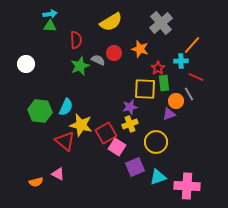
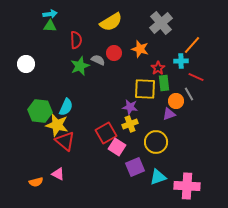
purple star: rotated 21 degrees clockwise
yellow star: moved 24 px left
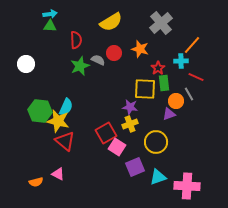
yellow star: moved 1 px right, 4 px up
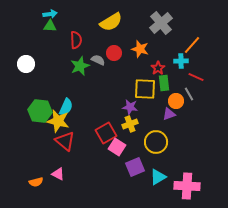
cyan triangle: rotated 12 degrees counterclockwise
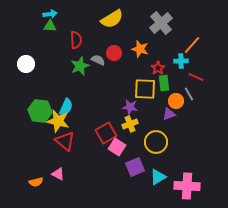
yellow semicircle: moved 1 px right, 3 px up
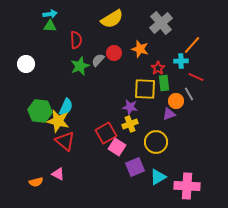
gray semicircle: rotated 72 degrees counterclockwise
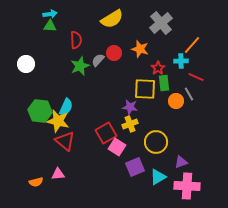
purple triangle: moved 12 px right, 48 px down
pink triangle: rotated 32 degrees counterclockwise
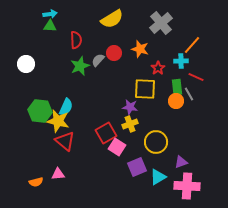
green rectangle: moved 13 px right, 4 px down
purple square: moved 2 px right
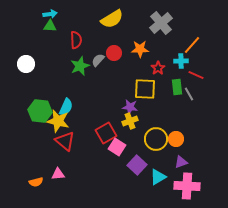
orange star: rotated 18 degrees counterclockwise
red line: moved 2 px up
orange circle: moved 38 px down
yellow cross: moved 3 px up
yellow circle: moved 3 px up
purple square: moved 2 px up; rotated 24 degrees counterclockwise
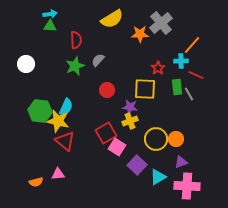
orange star: moved 15 px up
red circle: moved 7 px left, 37 px down
green star: moved 5 px left
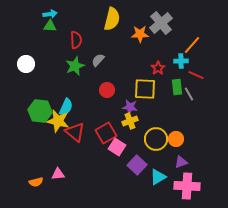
yellow semicircle: rotated 45 degrees counterclockwise
red triangle: moved 10 px right, 9 px up
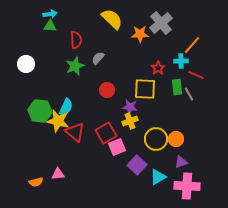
yellow semicircle: rotated 60 degrees counterclockwise
gray semicircle: moved 2 px up
pink square: rotated 36 degrees clockwise
